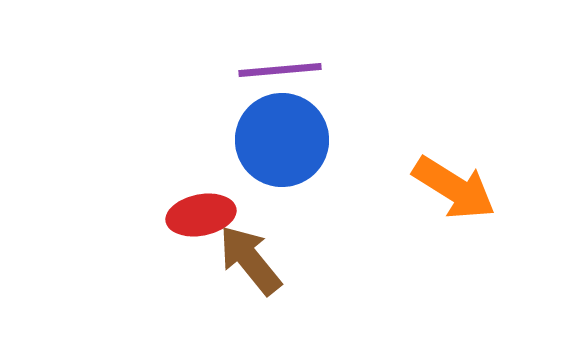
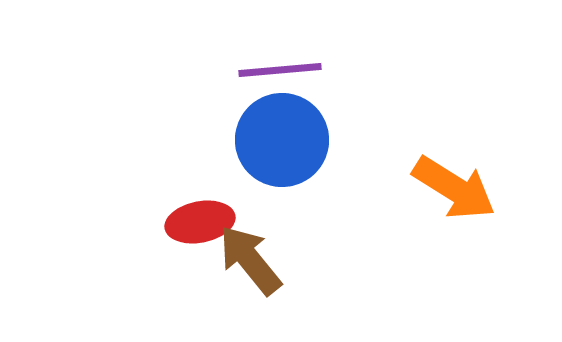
red ellipse: moved 1 px left, 7 px down
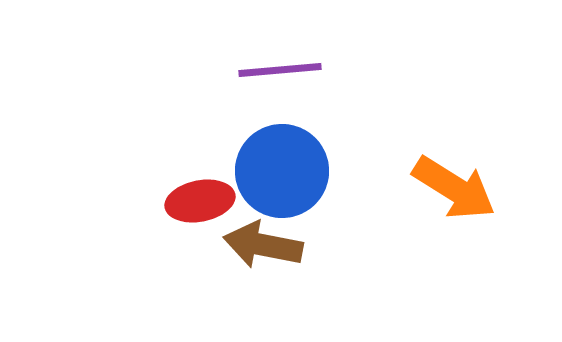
blue circle: moved 31 px down
red ellipse: moved 21 px up
brown arrow: moved 13 px right, 15 px up; rotated 40 degrees counterclockwise
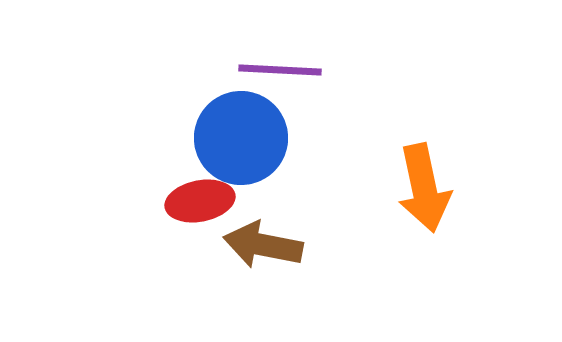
purple line: rotated 8 degrees clockwise
blue circle: moved 41 px left, 33 px up
orange arrow: moved 30 px left; rotated 46 degrees clockwise
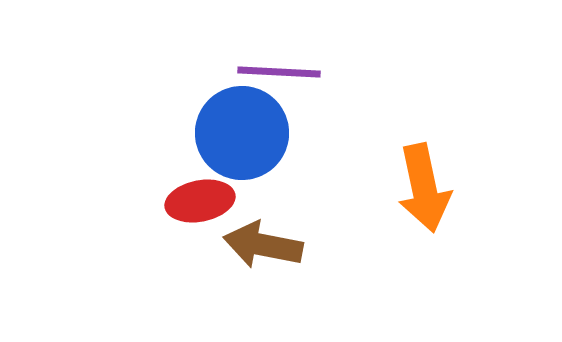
purple line: moved 1 px left, 2 px down
blue circle: moved 1 px right, 5 px up
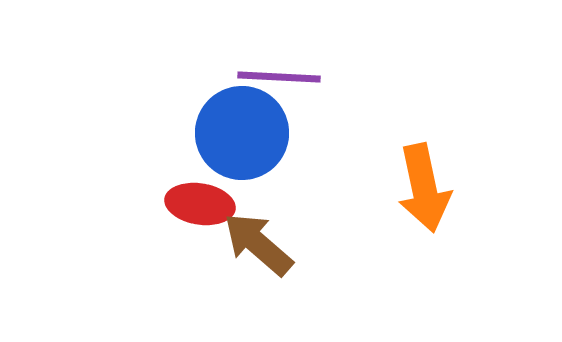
purple line: moved 5 px down
red ellipse: moved 3 px down; rotated 20 degrees clockwise
brown arrow: moved 5 px left, 1 px up; rotated 30 degrees clockwise
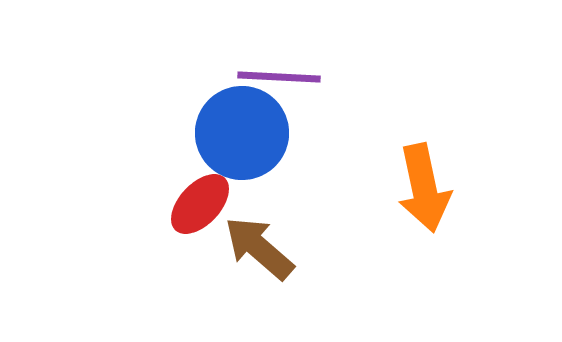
red ellipse: rotated 56 degrees counterclockwise
brown arrow: moved 1 px right, 4 px down
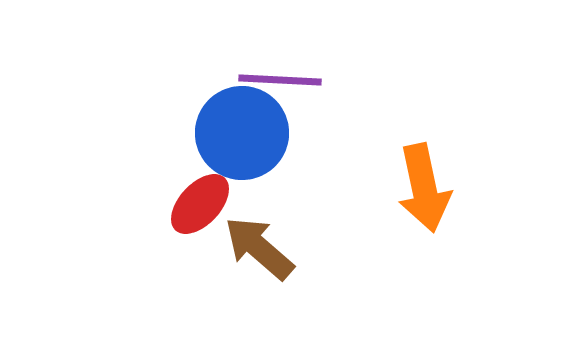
purple line: moved 1 px right, 3 px down
